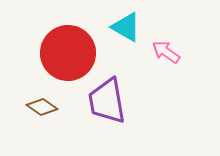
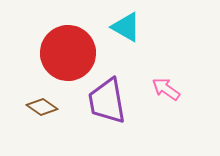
pink arrow: moved 37 px down
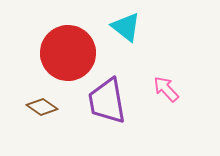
cyan triangle: rotated 8 degrees clockwise
pink arrow: rotated 12 degrees clockwise
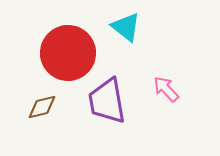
brown diamond: rotated 48 degrees counterclockwise
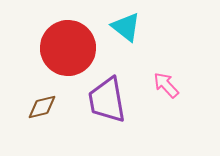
red circle: moved 5 px up
pink arrow: moved 4 px up
purple trapezoid: moved 1 px up
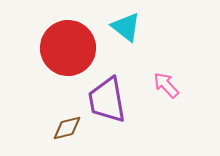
brown diamond: moved 25 px right, 21 px down
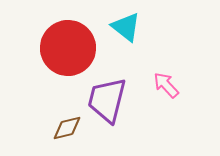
purple trapezoid: rotated 24 degrees clockwise
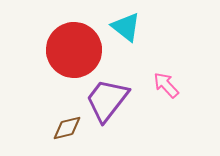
red circle: moved 6 px right, 2 px down
purple trapezoid: rotated 24 degrees clockwise
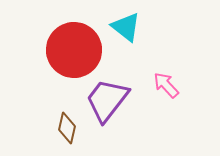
brown diamond: rotated 64 degrees counterclockwise
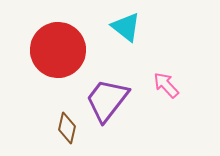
red circle: moved 16 px left
